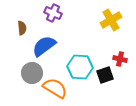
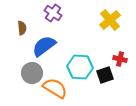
purple cross: rotated 12 degrees clockwise
yellow cross: moved 1 px left; rotated 10 degrees counterclockwise
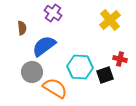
gray circle: moved 1 px up
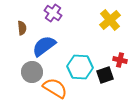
red cross: moved 1 px down
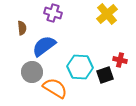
purple cross: rotated 18 degrees counterclockwise
yellow cross: moved 3 px left, 6 px up
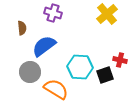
gray circle: moved 2 px left
orange semicircle: moved 1 px right, 1 px down
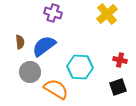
brown semicircle: moved 2 px left, 14 px down
black square: moved 13 px right, 12 px down
